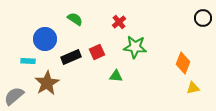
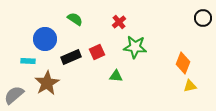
yellow triangle: moved 3 px left, 2 px up
gray semicircle: moved 1 px up
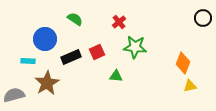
gray semicircle: rotated 25 degrees clockwise
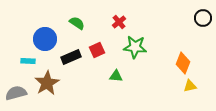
green semicircle: moved 2 px right, 4 px down
red square: moved 2 px up
gray semicircle: moved 2 px right, 2 px up
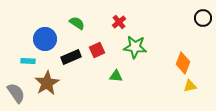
gray semicircle: rotated 70 degrees clockwise
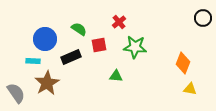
green semicircle: moved 2 px right, 6 px down
red square: moved 2 px right, 5 px up; rotated 14 degrees clockwise
cyan rectangle: moved 5 px right
yellow triangle: moved 3 px down; rotated 24 degrees clockwise
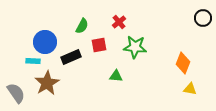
green semicircle: moved 3 px right, 3 px up; rotated 84 degrees clockwise
blue circle: moved 3 px down
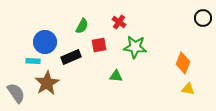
red cross: rotated 16 degrees counterclockwise
yellow triangle: moved 2 px left
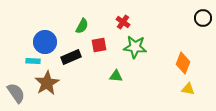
red cross: moved 4 px right
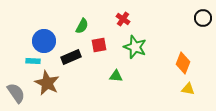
red cross: moved 3 px up
blue circle: moved 1 px left, 1 px up
green star: rotated 15 degrees clockwise
brown star: rotated 15 degrees counterclockwise
